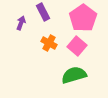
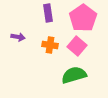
purple rectangle: moved 5 px right, 1 px down; rotated 18 degrees clockwise
purple arrow: moved 3 px left, 14 px down; rotated 80 degrees clockwise
orange cross: moved 1 px right, 2 px down; rotated 21 degrees counterclockwise
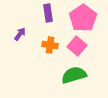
purple arrow: moved 2 px right, 3 px up; rotated 64 degrees counterclockwise
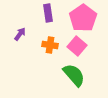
green semicircle: rotated 65 degrees clockwise
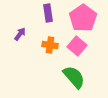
green semicircle: moved 2 px down
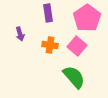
pink pentagon: moved 4 px right
purple arrow: rotated 128 degrees clockwise
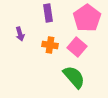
pink square: moved 1 px down
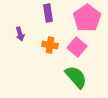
green semicircle: moved 2 px right
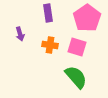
pink square: rotated 24 degrees counterclockwise
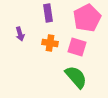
pink pentagon: rotated 8 degrees clockwise
orange cross: moved 2 px up
